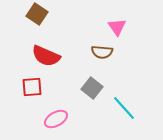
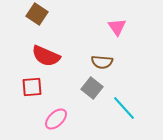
brown semicircle: moved 10 px down
pink ellipse: rotated 15 degrees counterclockwise
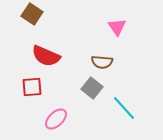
brown square: moved 5 px left
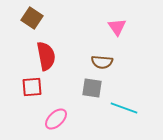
brown square: moved 4 px down
red semicircle: rotated 124 degrees counterclockwise
gray square: rotated 30 degrees counterclockwise
cyan line: rotated 28 degrees counterclockwise
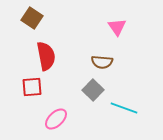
gray square: moved 1 px right, 2 px down; rotated 35 degrees clockwise
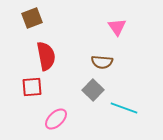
brown square: rotated 35 degrees clockwise
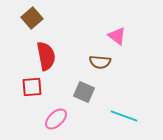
brown square: rotated 20 degrees counterclockwise
pink triangle: moved 9 px down; rotated 18 degrees counterclockwise
brown semicircle: moved 2 px left
gray square: moved 9 px left, 2 px down; rotated 20 degrees counterclockwise
cyan line: moved 8 px down
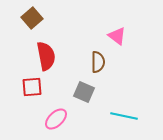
brown semicircle: moved 2 px left; rotated 95 degrees counterclockwise
cyan line: rotated 8 degrees counterclockwise
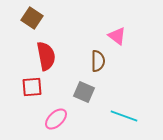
brown square: rotated 15 degrees counterclockwise
brown semicircle: moved 1 px up
cyan line: rotated 8 degrees clockwise
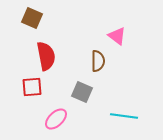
brown square: rotated 10 degrees counterclockwise
gray square: moved 2 px left
cyan line: rotated 12 degrees counterclockwise
